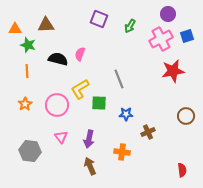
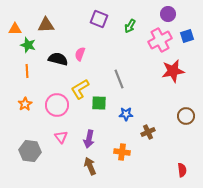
pink cross: moved 1 px left, 1 px down
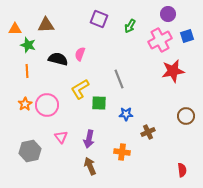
pink circle: moved 10 px left
gray hexagon: rotated 20 degrees counterclockwise
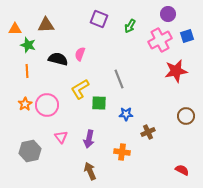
red star: moved 3 px right
brown arrow: moved 5 px down
red semicircle: rotated 56 degrees counterclockwise
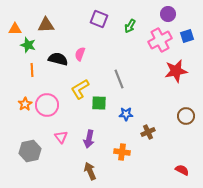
orange line: moved 5 px right, 1 px up
